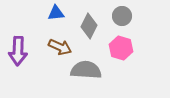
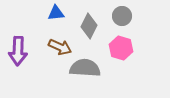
gray semicircle: moved 1 px left, 2 px up
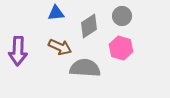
gray diamond: rotated 30 degrees clockwise
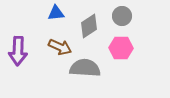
pink hexagon: rotated 15 degrees counterclockwise
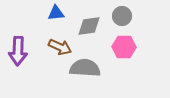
gray diamond: rotated 25 degrees clockwise
pink hexagon: moved 3 px right, 1 px up
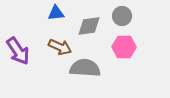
purple arrow: rotated 36 degrees counterclockwise
